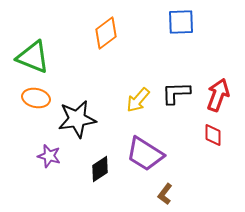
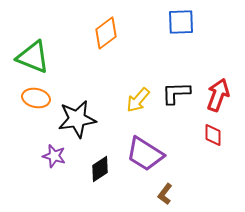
purple star: moved 5 px right
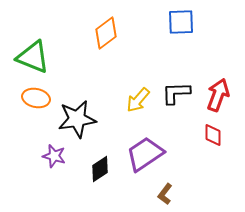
purple trapezoid: rotated 114 degrees clockwise
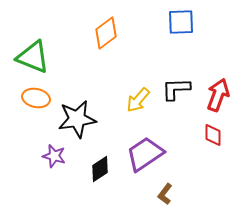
black L-shape: moved 4 px up
